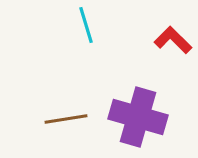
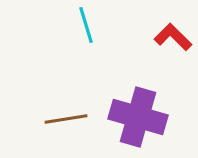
red L-shape: moved 3 px up
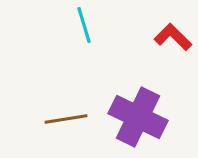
cyan line: moved 2 px left
purple cross: rotated 10 degrees clockwise
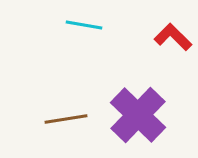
cyan line: rotated 63 degrees counterclockwise
purple cross: moved 2 px up; rotated 18 degrees clockwise
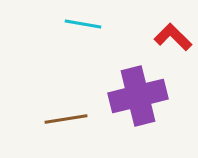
cyan line: moved 1 px left, 1 px up
purple cross: moved 19 px up; rotated 32 degrees clockwise
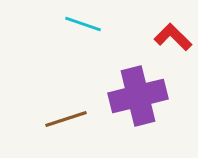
cyan line: rotated 9 degrees clockwise
brown line: rotated 9 degrees counterclockwise
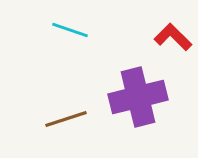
cyan line: moved 13 px left, 6 px down
purple cross: moved 1 px down
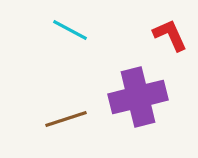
cyan line: rotated 9 degrees clockwise
red L-shape: moved 3 px left, 2 px up; rotated 21 degrees clockwise
